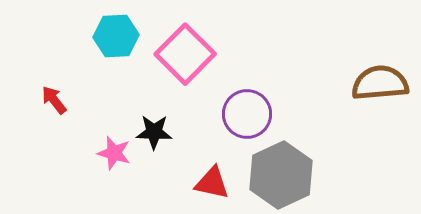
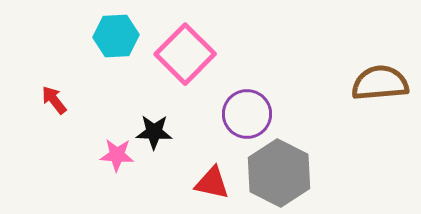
pink star: moved 3 px right, 2 px down; rotated 12 degrees counterclockwise
gray hexagon: moved 2 px left, 2 px up; rotated 8 degrees counterclockwise
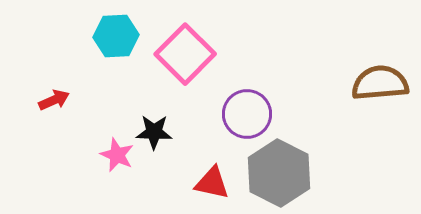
red arrow: rotated 104 degrees clockwise
pink star: rotated 20 degrees clockwise
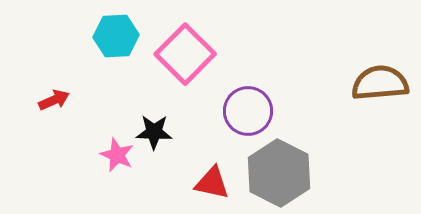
purple circle: moved 1 px right, 3 px up
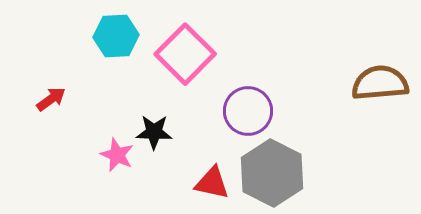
red arrow: moved 3 px left, 1 px up; rotated 12 degrees counterclockwise
gray hexagon: moved 7 px left
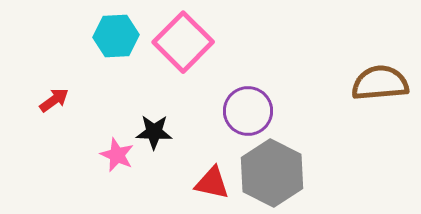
pink square: moved 2 px left, 12 px up
red arrow: moved 3 px right, 1 px down
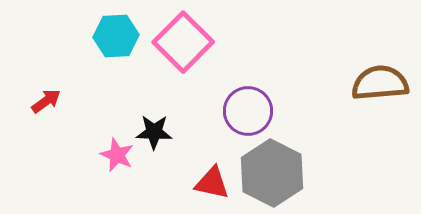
red arrow: moved 8 px left, 1 px down
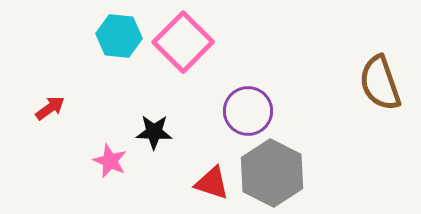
cyan hexagon: moved 3 px right; rotated 9 degrees clockwise
brown semicircle: rotated 104 degrees counterclockwise
red arrow: moved 4 px right, 7 px down
pink star: moved 7 px left, 6 px down
red triangle: rotated 6 degrees clockwise
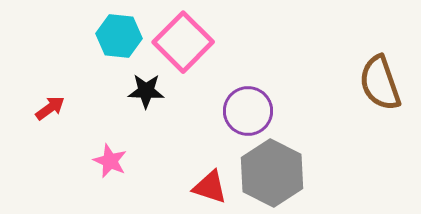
black star: moved 8 px left, 41 px up
red triangle: moved 2 px left, 4 px down
